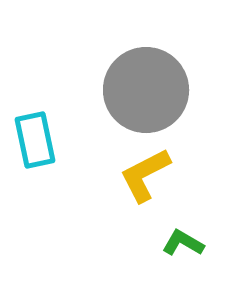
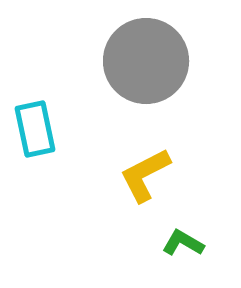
gray circle: moved 29 px up
cyan rectangle: moved 11 px up
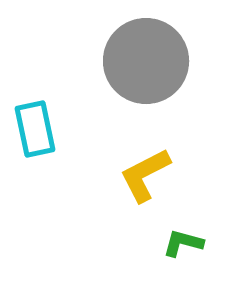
green L-shape: rotated 15 degrees counterclockwise
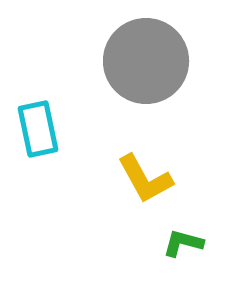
cyan rectangle: moved 3 px right
yellow L-shape: moved 4 px down; rotated 92 degrees counterclockwise
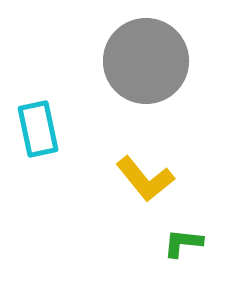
yellow L-shape: rotated 10 degrees counterclockwise
green L-shape: rotated 9 degrees counterclockwise
